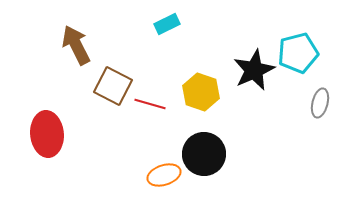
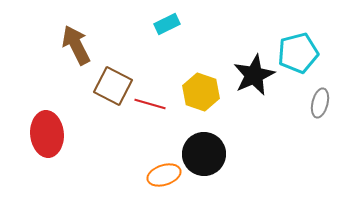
black star: moved 5 px down
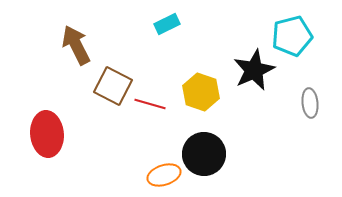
cyan pentagon: moved 6 px left, 17 px up
black star: moved 5 px up
gray ellipse: moved 10 px left; rotated 20 degrees counterclockwise
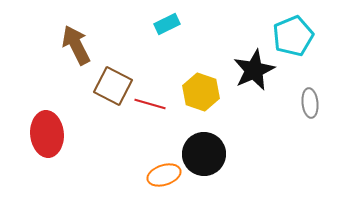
cyan pentagon: moved 1 px right; rotated 9 degrees counterclockwise
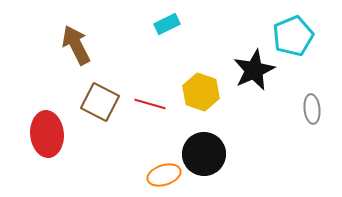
brown square: moved 13 px left, 16 px down
gray ellipse: moved 2 px right, 6 px down
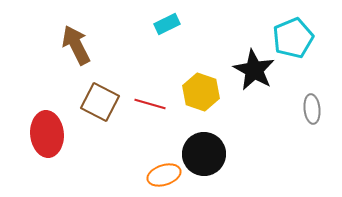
cyan pentagon: moved 2 px down
black star: rotated 18 degrees counterclockwise
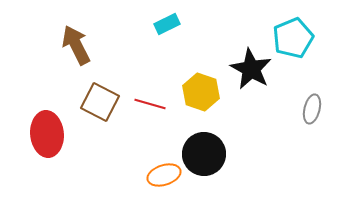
black star: moved 3 px left, 1 px up
gray ellipse: rotated 20 degrees clockwise
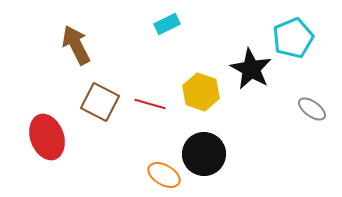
gray ellipse: rotated 68 degrees counterclockwise
red ellipse: moved 3 px down; rotated 15 degrees counterclockwise
orange ellipse: rotated 48 degrees clockwise
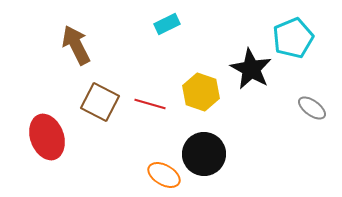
gray ellipse: moved 1 px up
